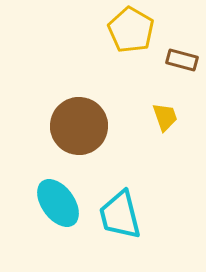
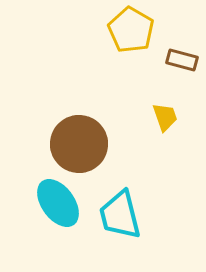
brown circle: moved 18 px down
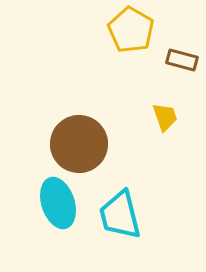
cyan ellipse: rotated 18 degrees clockwise
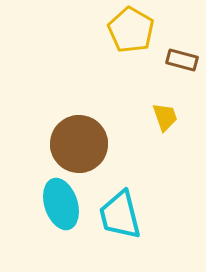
cyan ellipse: moved 3 px right, 1 px down
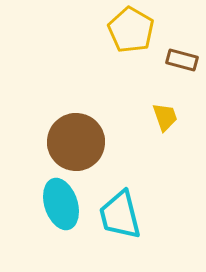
brown circle: moved 3 px left, 2 px up
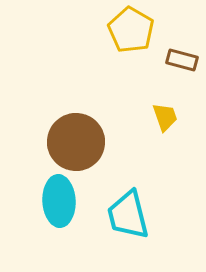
cyan ellipse: moved 2 px left, 3 px up; rotated 15 degrees clockwise
cyan trapezoid: moved 8 px right
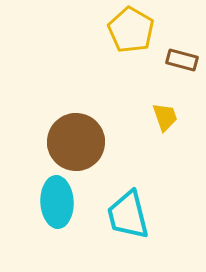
cyan ellipse: moved 2 px left, 1 px down
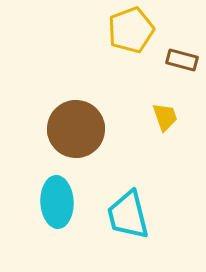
yellow pentagon: rotated 21 degrees clockwise
brown circle: moved 13 px up
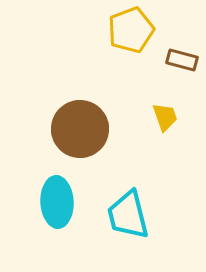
brown circle: moved 4 px right
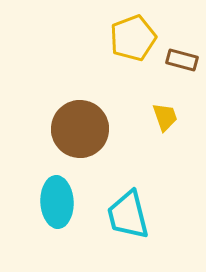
yellow pentagon: moved 2 px right, 8 px down
